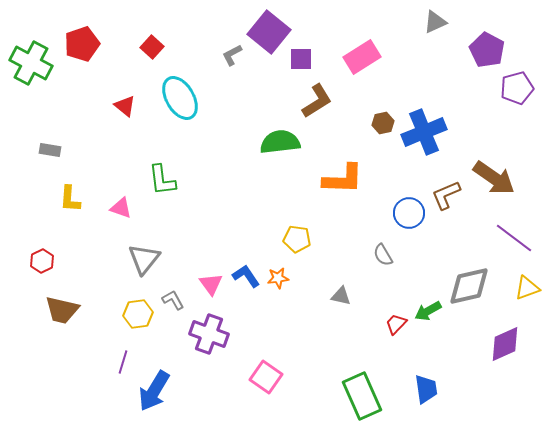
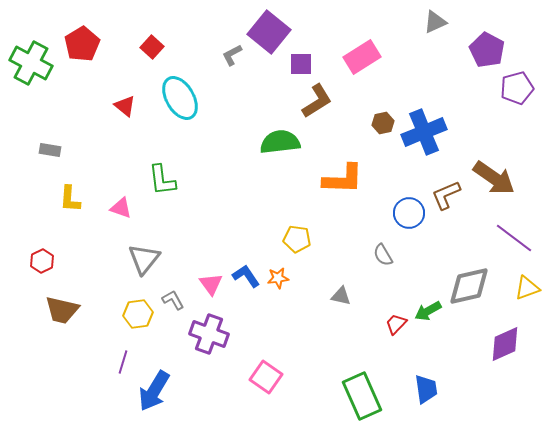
red pentagon at (82, 44): rotated 12 degrees counterclockwise
purple square at (301, 59): moved 5 px down
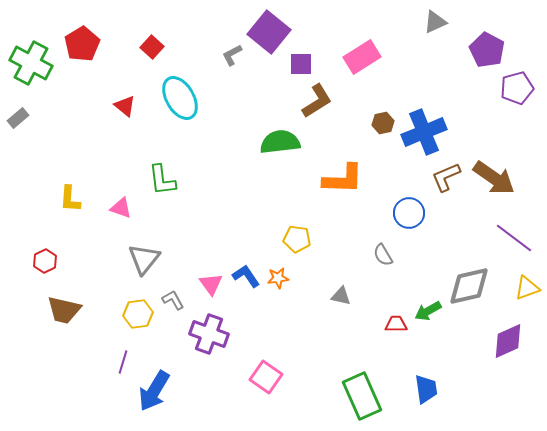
gray rectangle at (50, 150): moved 32 px left, 32 px up; rotated 50 degrees counterclockwise
brown L-shape at (446, 195): moved 18 px up
red hexagon at (42, 261): moved 3 px right
brown trapezoid at (62, 310): moved 2 px right
red trapezoid at (396, 324): rotated 45 degrees clockwise
purple diamond at (505, 344): moved 3 px right, 3 px up
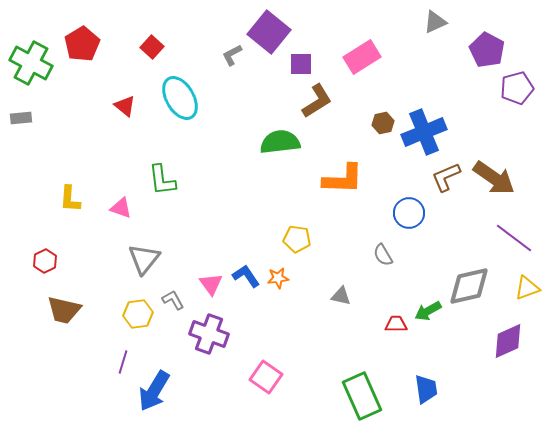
gray rectangle at (18, 118): moved 3 px right; rotated 35 degrees clockwise
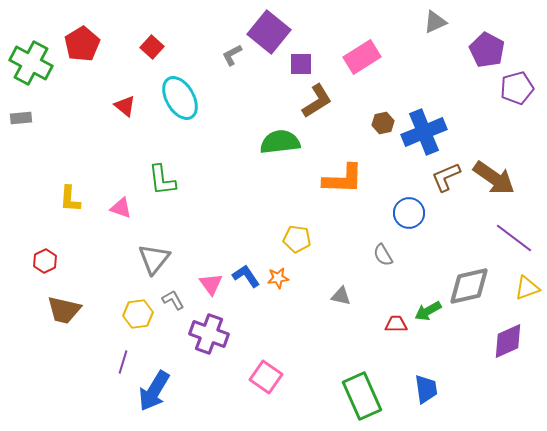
gray triangle at (144, 259): moved 10 px right
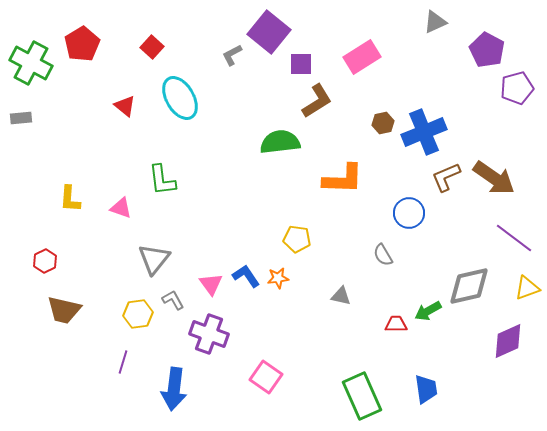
blue arrow at (154, 391): moved 20 px right, 2 px up; rotated 24 degrees counterclockwise
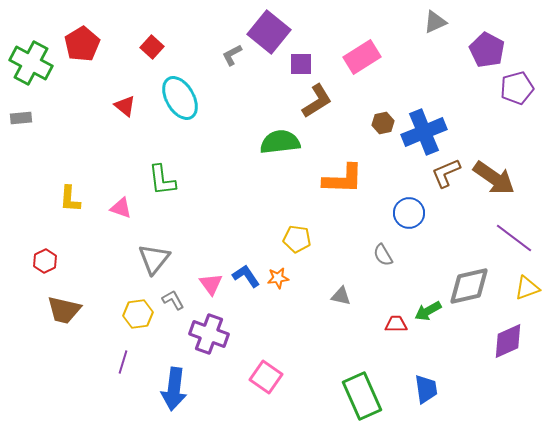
brown L-shape at (446, 177): moved 4 px up
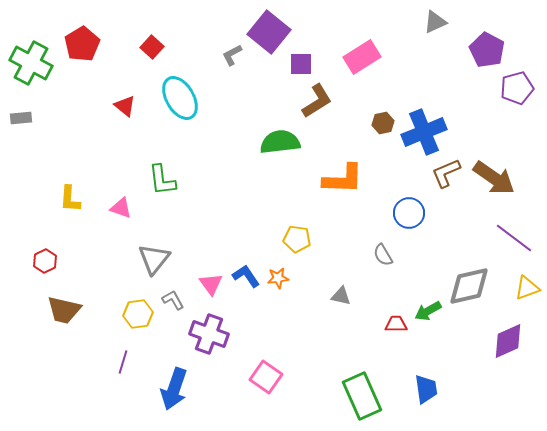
blue arrow at (174, 389): rotated 12 degrees clockwise
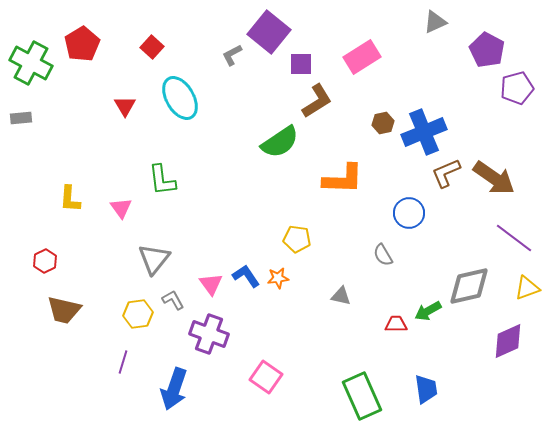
red triangle at (125, 106): rotated 20 degrees clockwise
green semicircle at (280, 142): rotated 153 degrees clockwise
pink triangle at (121, 208): rotated 35 degrees clockwise
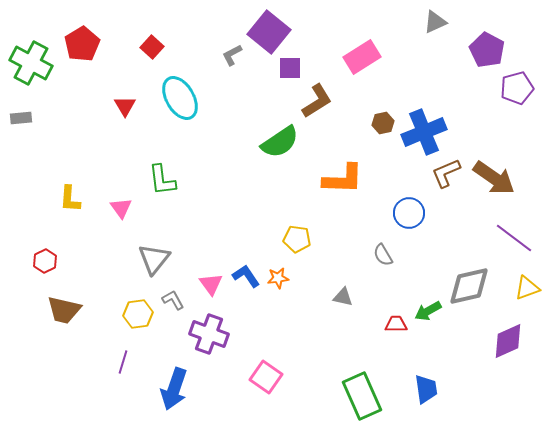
purple square at (301, 64): moved 11 px left, 4 px down
gray triangle at (341, 296): moved 2 px right, 1 px down
